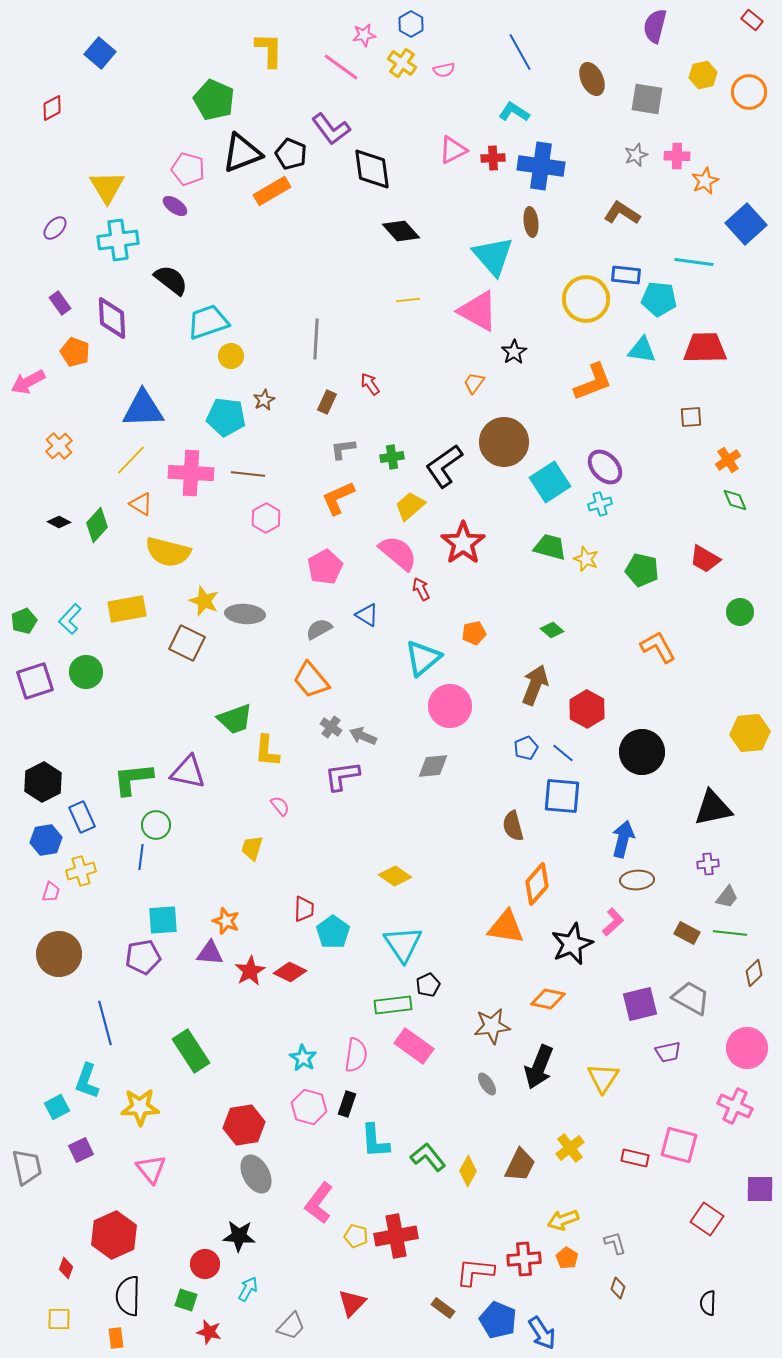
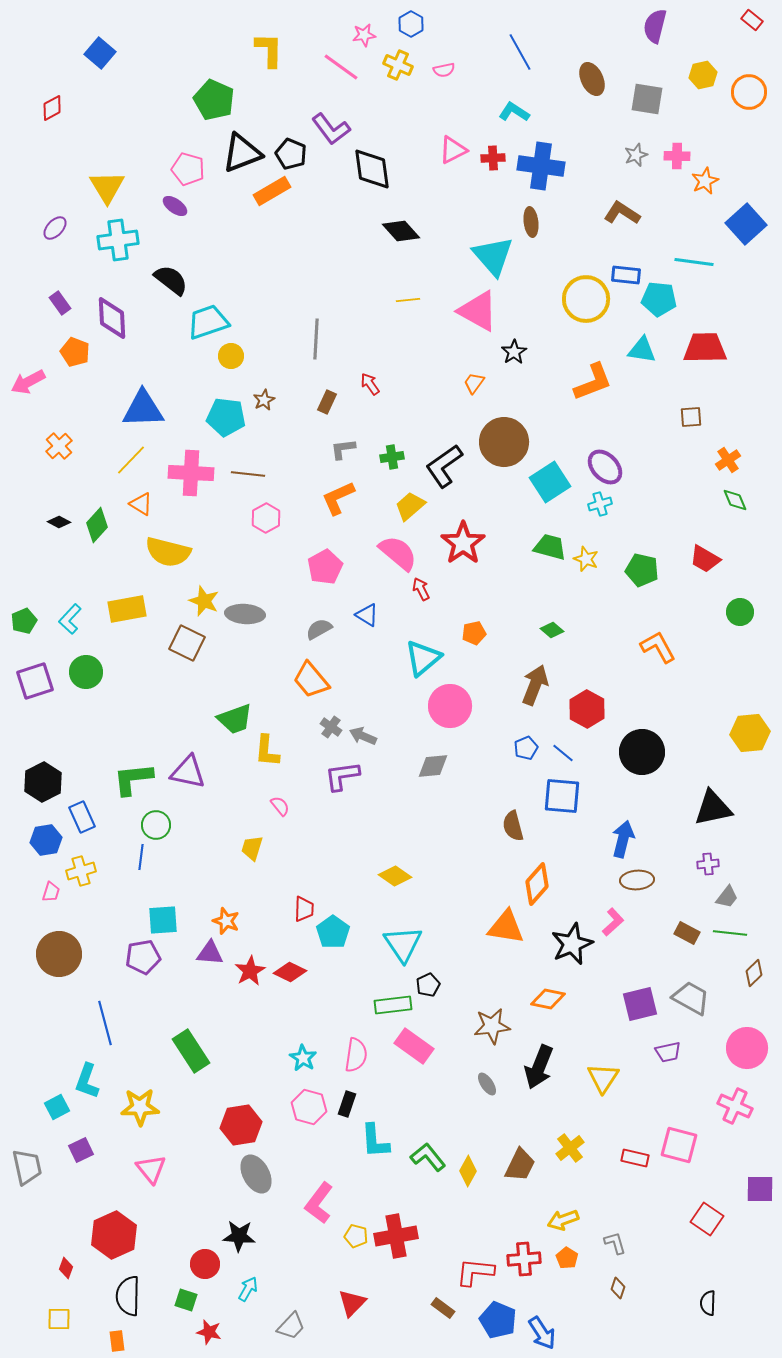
yellow cross at (402, 63): moved 4 px left, 2 px down; rotated 12 degrees counterclockwise
red hexagon at (244, 1125): moved 3 px left
orange rectangle at (116, 1338): moved 1 px right, 3 px down
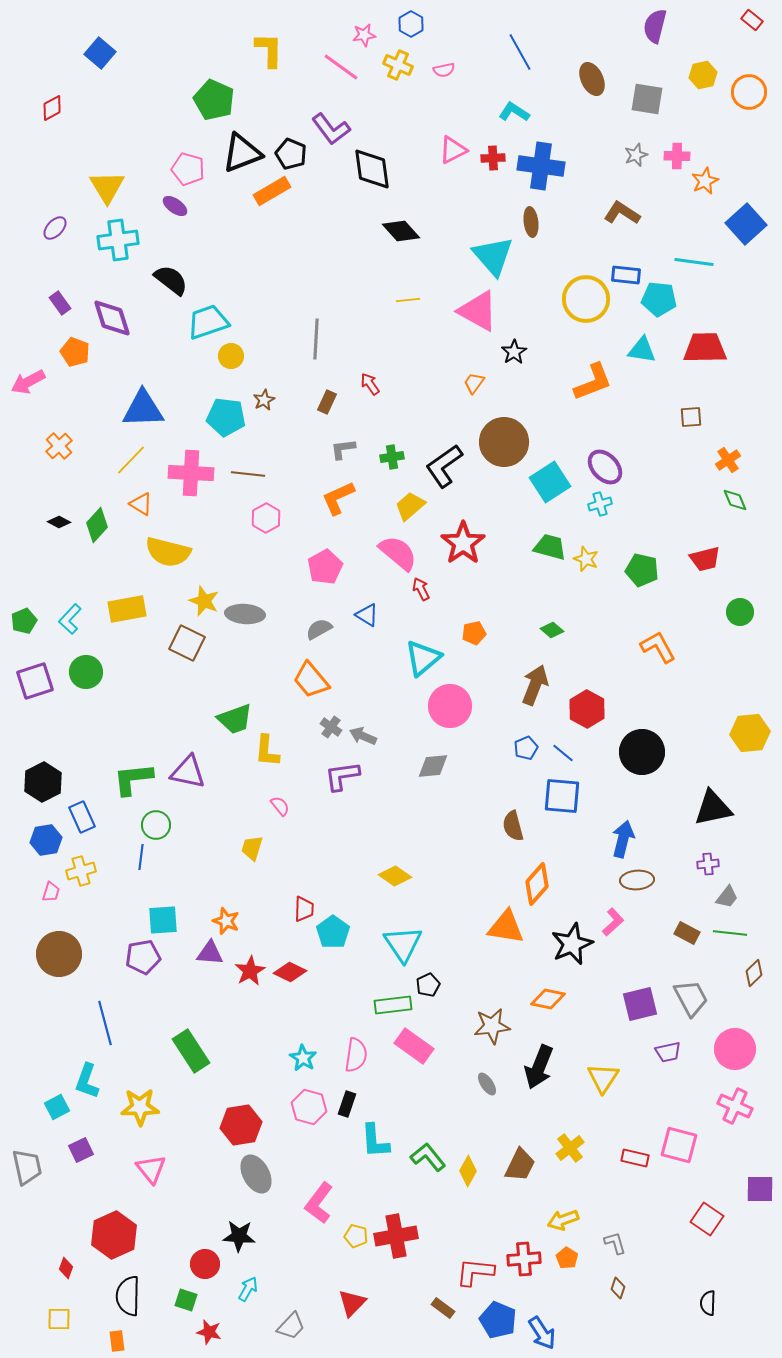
purple diamond at (112, 318): rotated 15 degrees counterclockwise
red trapezoid at (705, 559): rotated 44 degrees counterclockwise
gray trapezoid at (691, 998): rotated 33 degrees clockwise
pink circle at (747, 1048): moved 12 px left, 1 px down
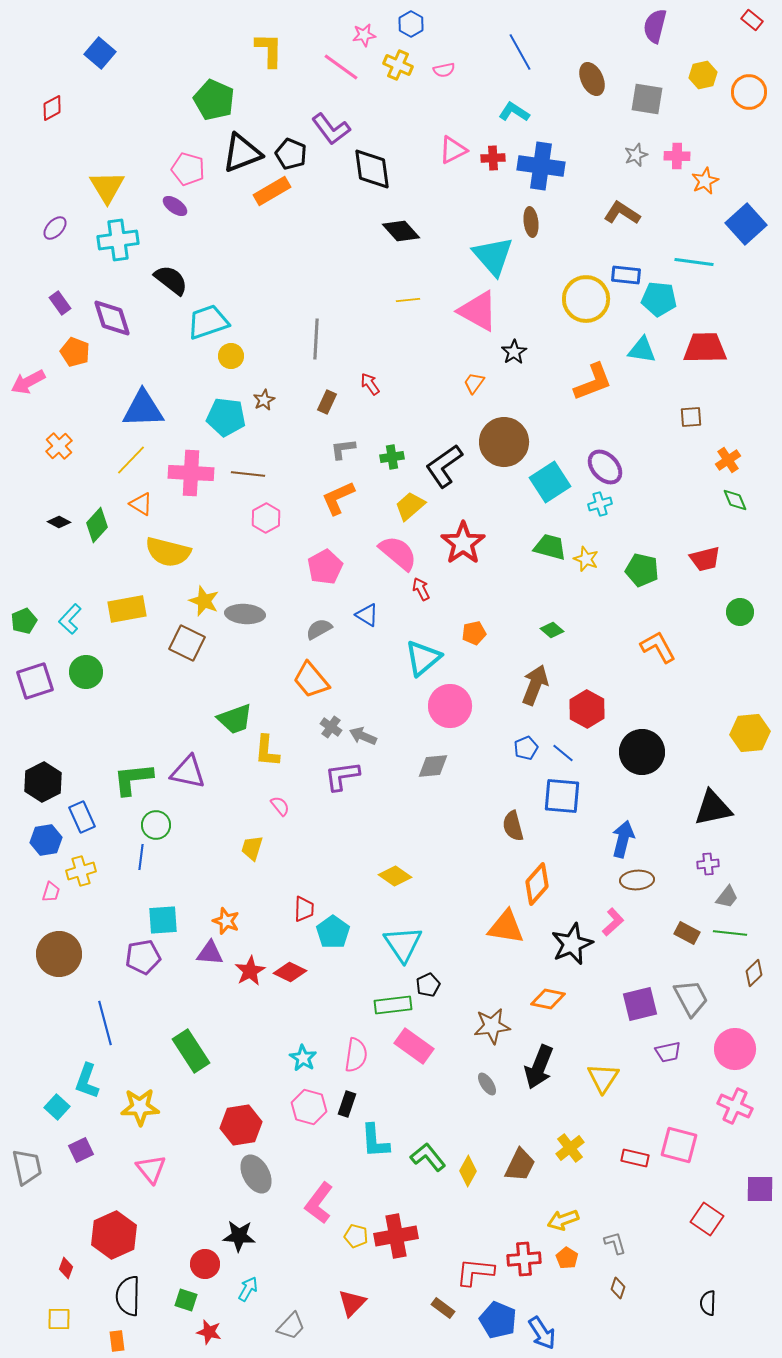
cyan square at (57, 1107): rotated 20 degrees counterclockwise
